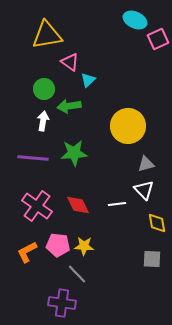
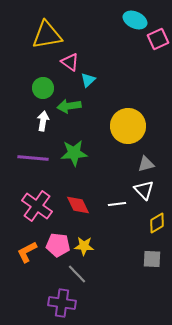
green circle: moved 1 px left, 1 px up
yellow diamond: rotated 70 degrees clockwise
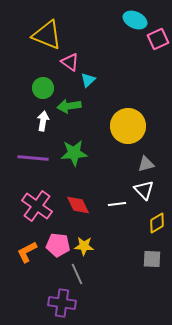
yellow triangle: rotated 32 degrees clockwise
gray line: rotated 20 degrees clockwise
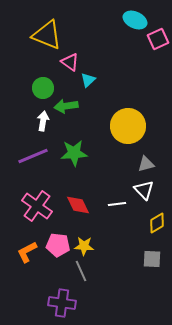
green arrow: moved 3 px left
purple line: moved 2 px up; rotated 28 degrees counterclockwise
gray line: moved 4 px right, 3 px up
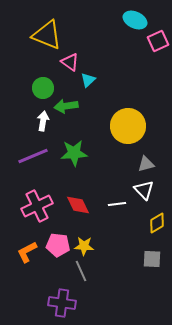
pink square: moved 2 px down
pink cross: rotated 28 degrees clockwise
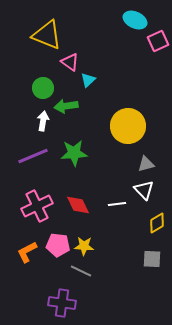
gray line: rotated 40 degrees counterclockwise
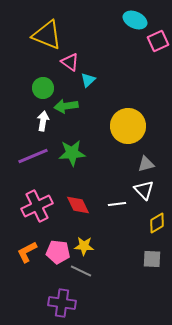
green star: moved 2 px left
pink pentagon: moved 7 px down
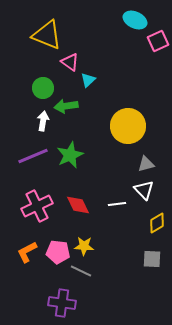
green star: moved 2 px left, 2 px down; rotated 20 degrees counterclockwise
